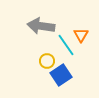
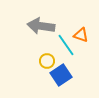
orange triangle: rotated 42 degrees counterclockwise
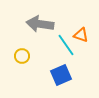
gray arrow: moved 1 px left, 2 px up
yellow circle: moved 25 px left, 5 px up
blue square: rotated 10 degrees clockwise
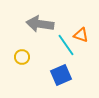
yellow circle: moved 1 px down
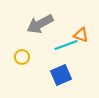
gray arrow: rotated 36 degrees counterclockwise
cyan line: rotated 75 degrees counterclockwise
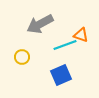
cyan line: moved 1 px left
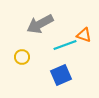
orange triangle: moved 3 px right
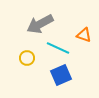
cyan line: moved 7 px left, 3 px down; rotated 45 degrees clockwise
yellow circle: moved 5 px right, 1 px down
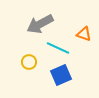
orange triangle: moved 1 px up
yellow circle: moved 2 px right, 4 px down
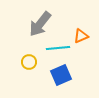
gray arrow: rotated 24 degrees counterclockwise
orange triangle: moved 3 px left, 2 px down; rotated 42 degrees counterclockwise
cyan line: rotated 30 degrees counterclockwise
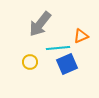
yellow circle: moved 1 px right
blue square: moved 6 px right, 11 px up
